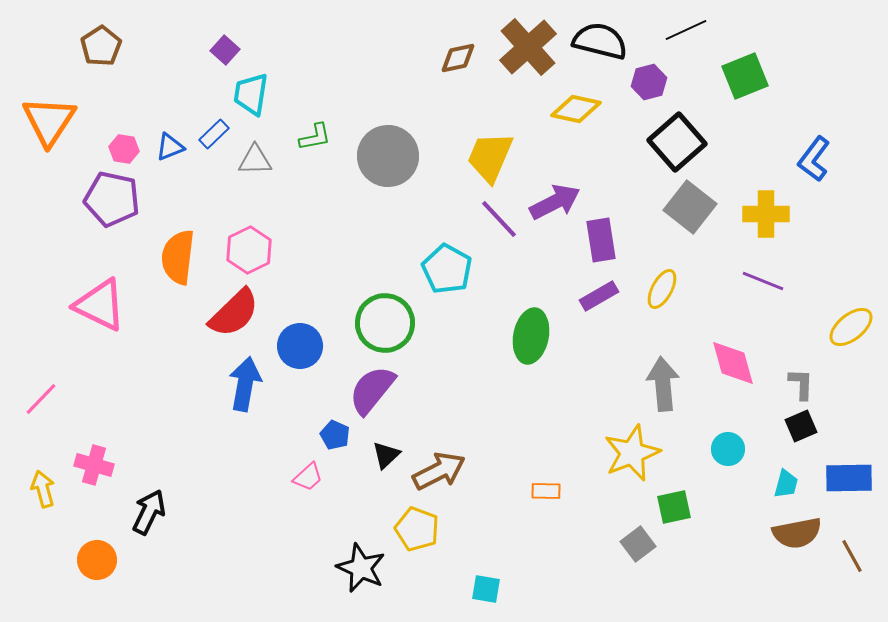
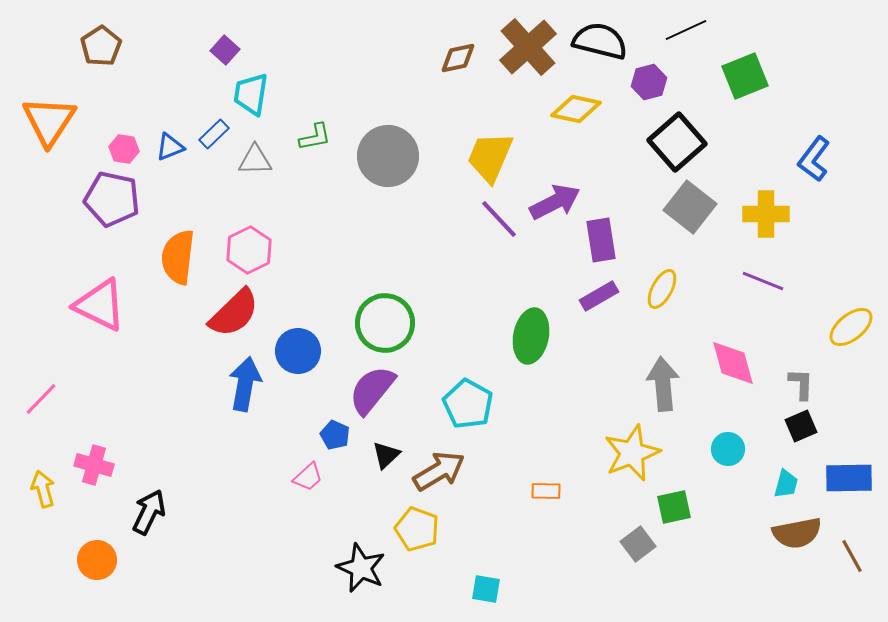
cyan pentagon at (447, 269): moved 21 px right, 135 px down
blue circle at (300, 346): moved 2 px left, 5 px down
brown arrow at (439, 471): rotated 4 degrees counterclockwise
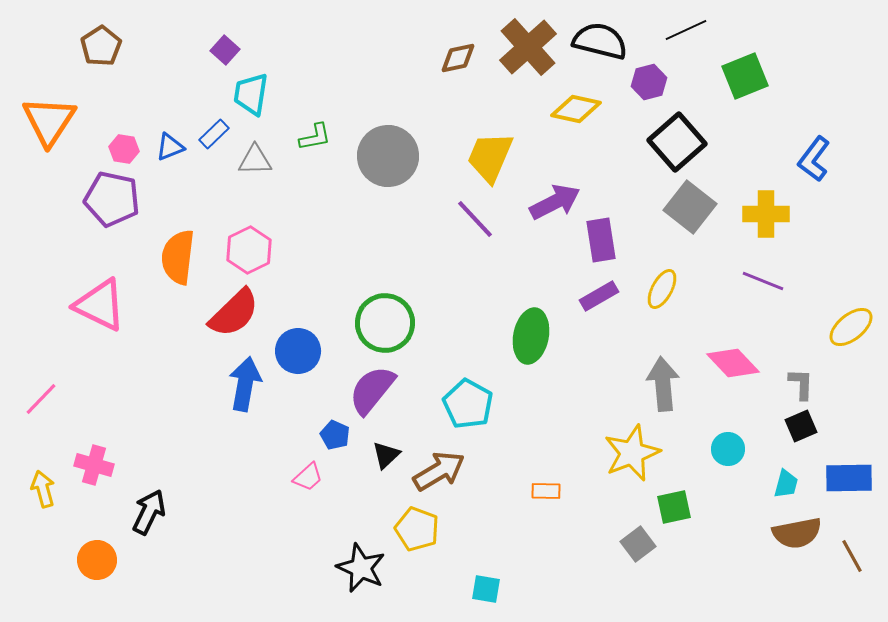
purple line at (499, 219): moved 24 px left
pink diamond at (733, 363): rotated 28 degrees counterclockwise
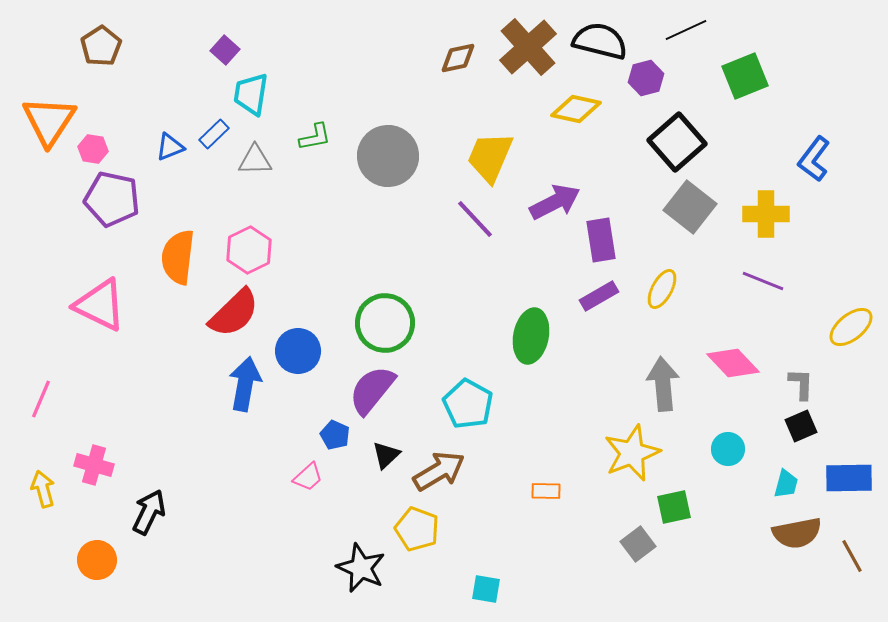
purple hexagon at (649, 82): moved 3 px left, 4 px up
pink hexagon at (124, 149): moved 31 px left
pink line at (41, 399): rotated 21 degrees counterclockwise
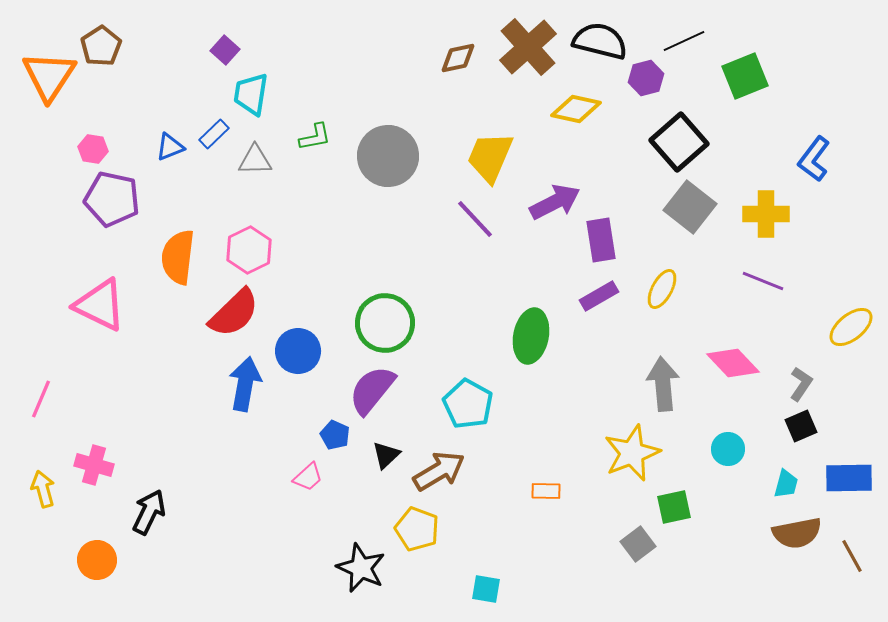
black line at (686, 30): moved 2 px left, 11 px down
orange triangle at (49, 121): moved 45 px up
black square at (677, 142): moved 2 px right
gray L-shape at (801, 384): rotated 32 degrees clockwise
